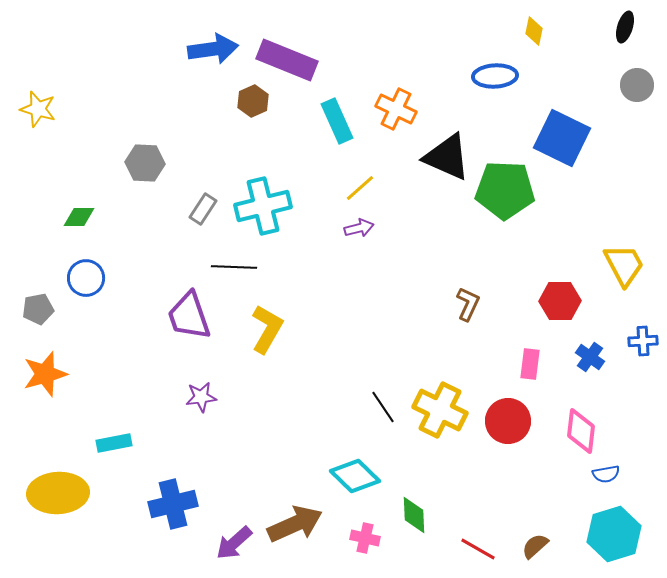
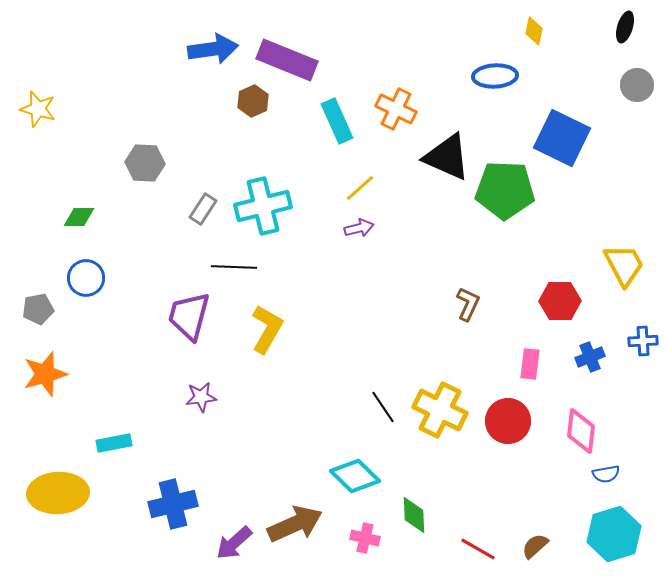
purple trapezoid at (189, 316): rotated 34 degrees clockwise
blue cross at (590, 357): rotated 32 degrees clockwise
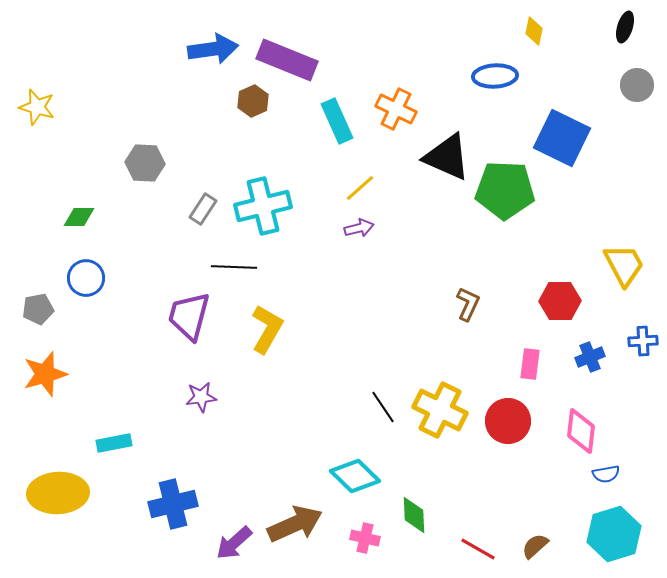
yellow star at (38, 109): moved 1 px left, 2 px up
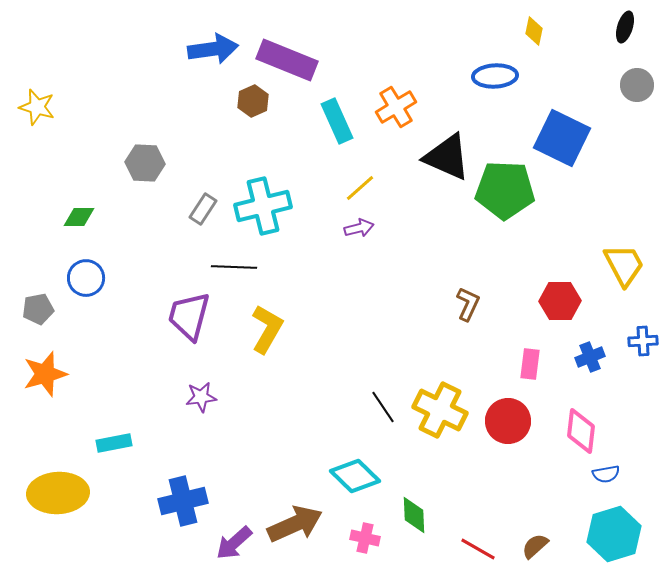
orange cross at (396, 109): moved 2 px up; rotated 33 degrees clockwise
blue cross at (173, 504): moved 10 px right, 3 px up
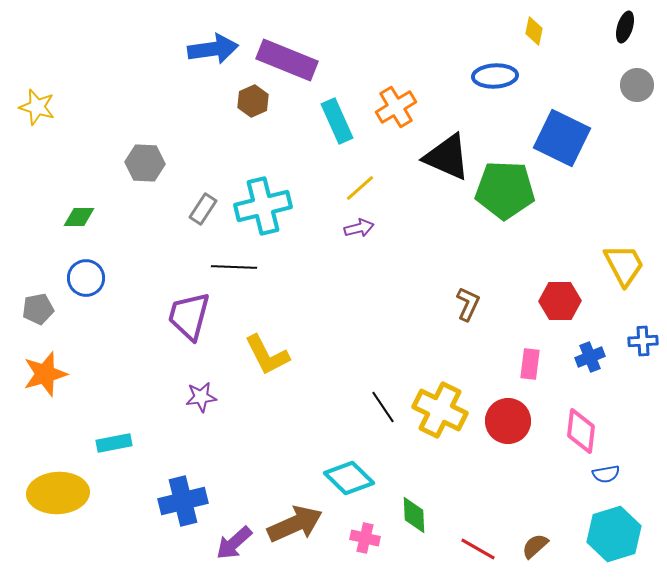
yellow L-shape at (267, 329): moved 26 px down; rotated 123 degrees clockwise
cyan diamond at (355, 476): moved 6 px left, 2 px down
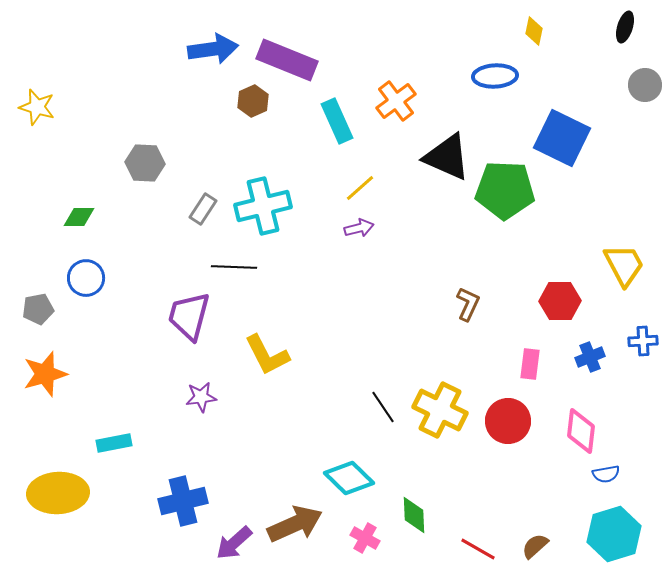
gray circle at (637, 85): moved 8 px right
orange cross at (396, 107): moved 6 px up; rotated 6 degrees counterclockwise
pink cross at (365, 538): rotated 16 degrees clockwise
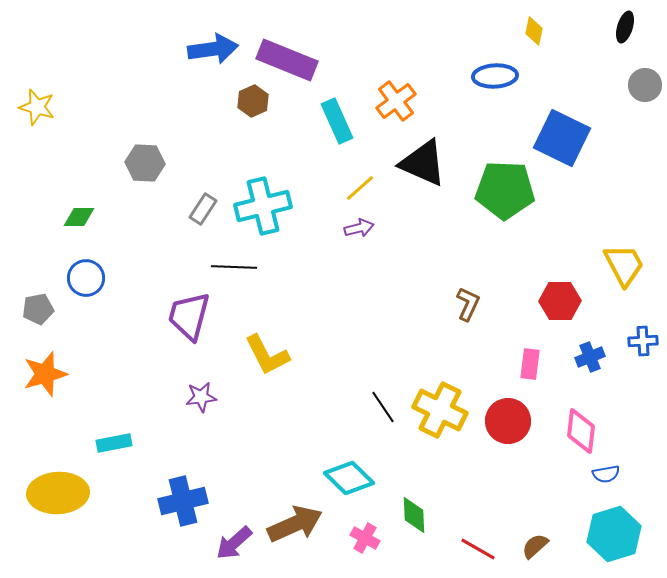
black triangle at (447, 157): moved 24 px left, 6 px down
